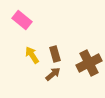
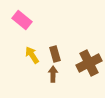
brown arrow: rotated 49 degrees counterclockwise
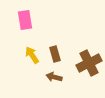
pink rectangle: moved 3 px right; rotated 42 degrees clockwise
brown arrow: moved 1 px right, 3 px down; rotated 77 degrees counterclockwise
